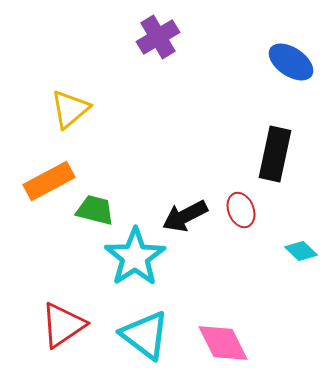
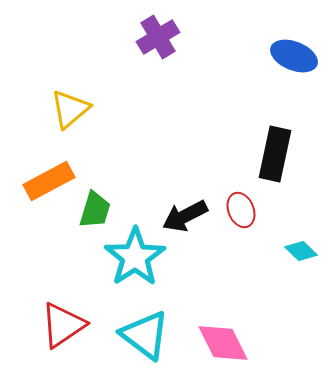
blue ellipse: moved 3 px right, 6 px up; rotated 12 degrees counterclockwise
green trapezoid: rotated 93 degrees clockwise
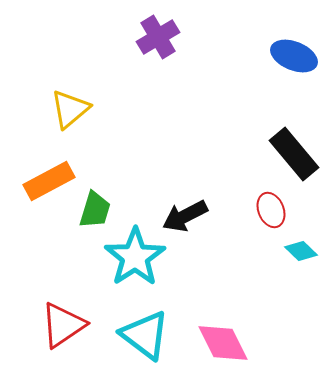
black rectangle: moved 19 px right; rotated 52 degrees counterclockwise
red ellipse: moved 30 px right
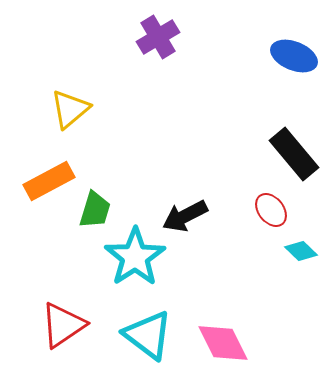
red ellipse: rotated 16 degrees counterclockwise
cyan triangle: moved 3 px right
